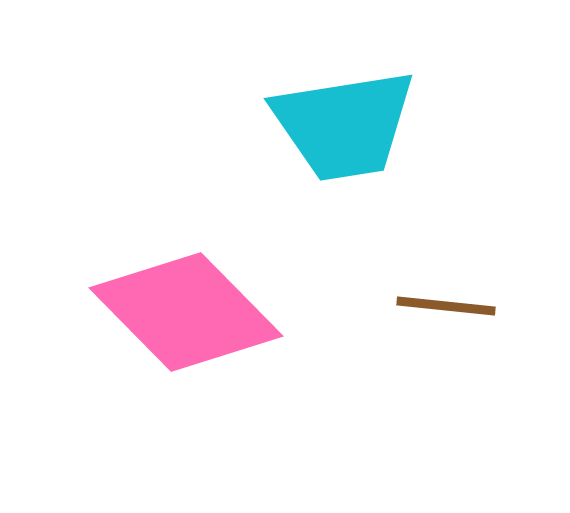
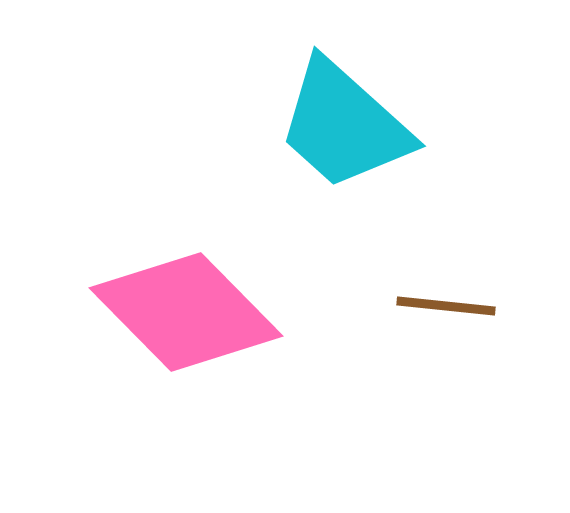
cyan trapezoid: rotated 51 degrees clockwise
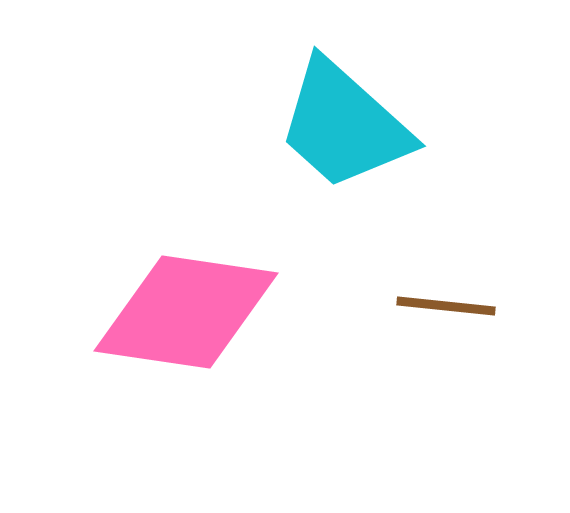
pink diamond: rotated 37 degrees counterclockwise
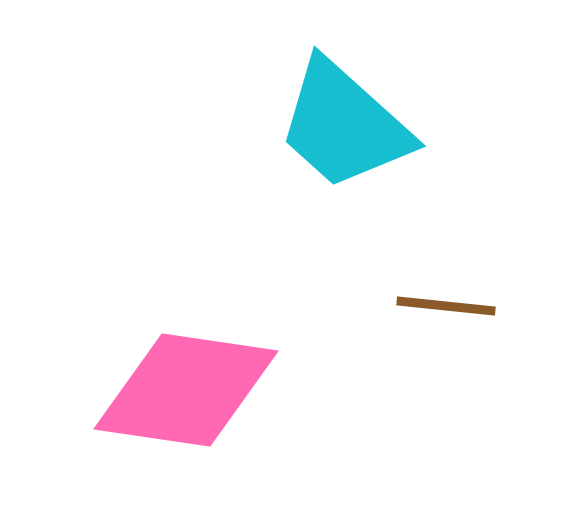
pink diamond: moved 78 px down
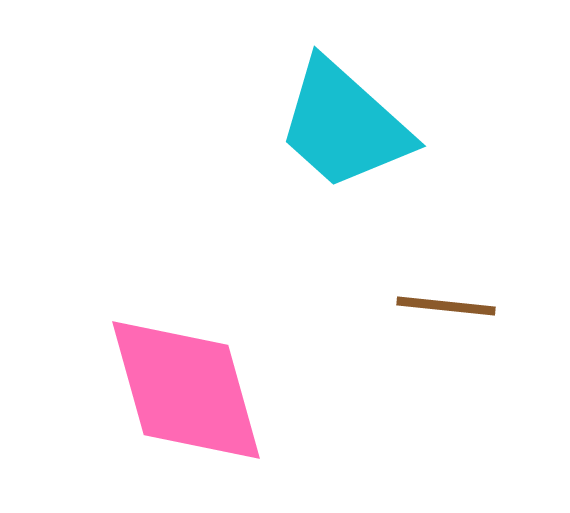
pink diamond: rotated 66 degrees clockwise
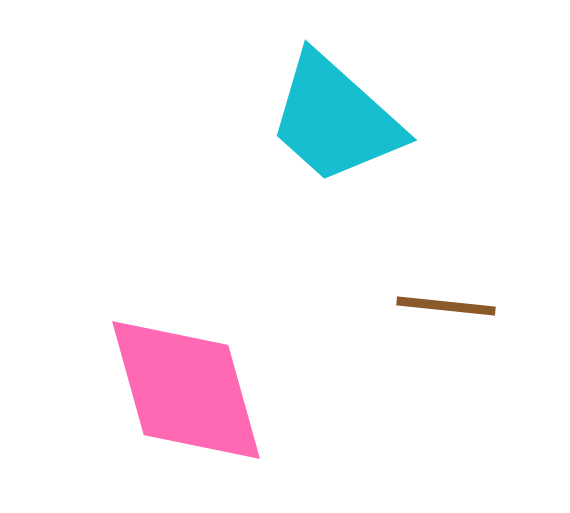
cyan trapezoid: moved 9 px left, 6 px up
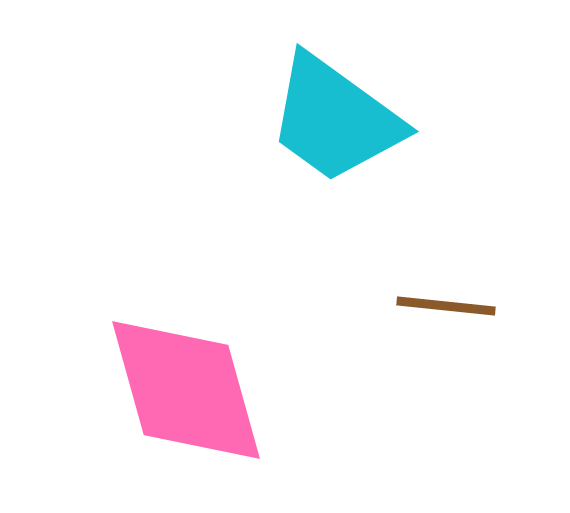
cyan trapezoid: rotated 6 degrees counterclockwise
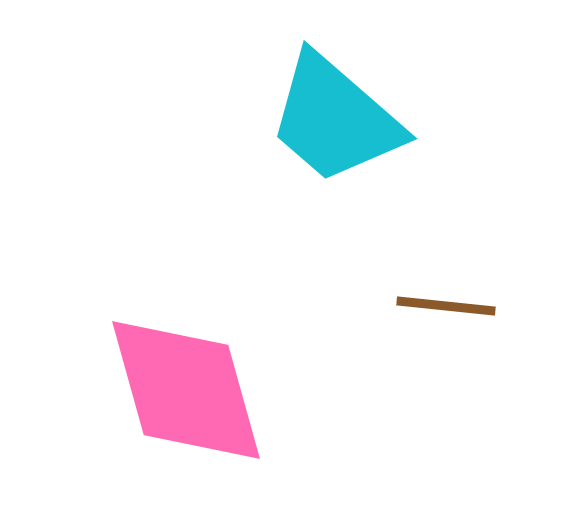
cyan trapezoid: rotated 5 degrees clockwise
